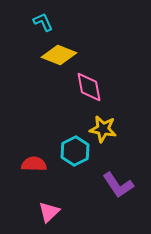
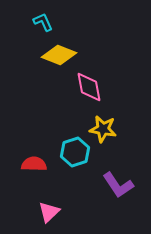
cyan hexagon: moved 1 px down; rotated 8 degrees clockwise
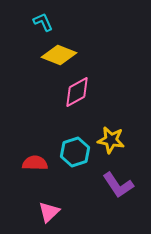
pink diamond: moved 12 px left, 5 px down; rotated 72 degrees clockwise
yellow star: moved 8 px right, 11 px down
red semicircle: moved 1 px right, 1 px up
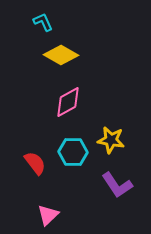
yellow diamond: moved 2 px right; rotated 8 degrees clockwise
pink diamond: moved 9 px left, 10 px down
cyan hexagon: moved 2 px left; rotated 20 degrees clockwise
red semicircle: rotated 50 degrees clockwise
purple L-shape: moved 1 px left
pink triangle: moved 1 px left, 3 px down
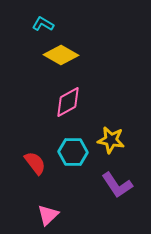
cyan L-shape: moved 2 px down; rotated 35 degrees counterclockwise
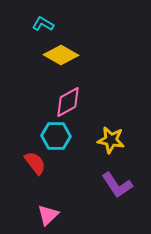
cyan hexagon: moved 17 px left, 16 px up
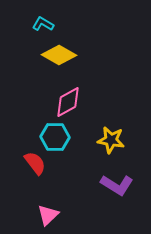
yellow diamond: moved 2 px left
cyan hexagon: moved 1 px left, 1 px down
purple L-shape: rotated 24 degrees counterclockwise
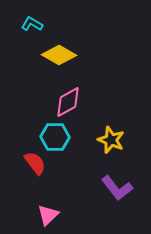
cyan L-shape: moved 11 px left
yellow star: rotated 12 degrees clockwise
purple L-shape: moved 3 px down; rotated 20 degrees clockwise
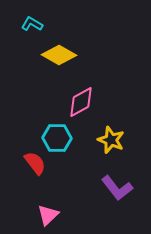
pink diamond: moved 13 px right
cyan hexagon: moved 2 px right, 1 px down
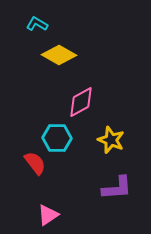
cyan L-shape: moved 5 px right
purple L-shape: rotated 56 degrees counterclockwise
pink triangle: rotated 10 degrees clockwise
